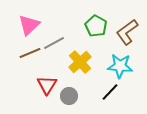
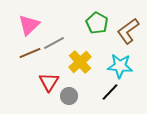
green pentagon: moved 1 px right, 3 px up
brown L-shape: moved 1 px right, 1 px up
red triangle: moved 2 px right, 3 px up
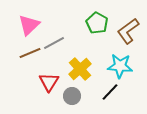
yellow cross: moved 7 px down
gray circle: moved 3 px right
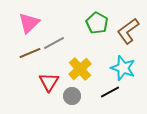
pink triangle: moved 2 px up
cyan star: moved 3 px right, 2 px down; rotated 15 degrees clockwise
black line: rotated 18 degrees clockwise
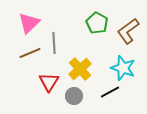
gray line: rotated 65 degrees counterclockwise
gray circle: moved 2 px right
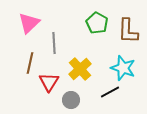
brown L-shape: rotated 52 degrees counterclockwise
brown line: moved 10 px down; rotated 55 degrees counterclockwise
gray circle: moved 3 px left, 4 px down
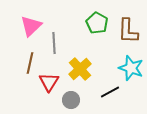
pink triangle: moved 2 px right, 3 px down
cyan star: moved 8 px right
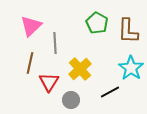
gray line: moved 1 px right
cyan star: rotated 15 degrees clockwise
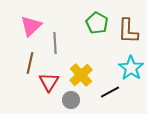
yellow cross: moved 1 px right, 6 px down
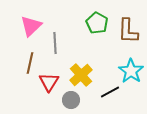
cyan star: moved 3 px down
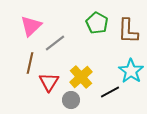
gray line: rotated 55 degrees clockwise
yellow cross: moved 2 px down
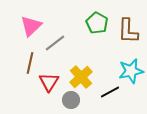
cyan star: rotated 25 degrees clockwise
